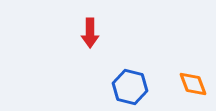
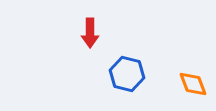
blue hexagon: moved 3 px left, 13 px up
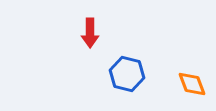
orange diamond: moved 1 px left
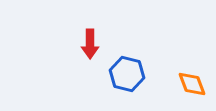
red arrow: moved 11 px down
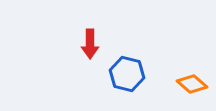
orange diamond: rotated 28 degrees counterclockwise
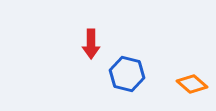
red arrow: moved 1 px right
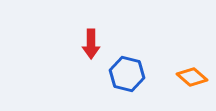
orange diamond: moved 7 px up
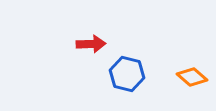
red arrow: rotated 92 degrees counterclockwise
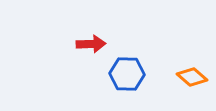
blue hexagon: rotated 12 degrees counterclockwise
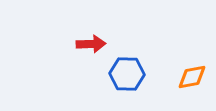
orange diamond: rotated 52 degrees counterclockwise
